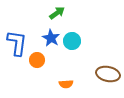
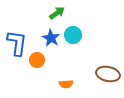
cyan circle: moved 1 px right, 6 px up
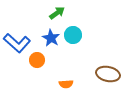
blue L-shape: rotated 124 degrees clockwise
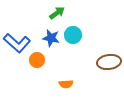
blue star: rotated 18 degrees counterclockwise
brown ellipse: moved 1 px right, 12 px up; rotated 20 degrees counterclockwise
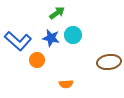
blue L-shape: moved 1 px right, 2 px up
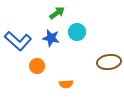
cyan circle: moved 4 px right, 3 px up
orange circle: moved 6 px down
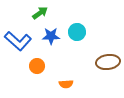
green arrow: moved 17 px left
blue star: moved 2 px up; rotated 12 degrees counterclockwise
brown ellipse: moved 1 px left
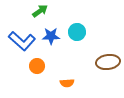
green arrow: moved 2 px up
blue L-shape: moved 4 px right
orange semicircle: moved 1 px right, 1 px up
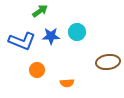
blue L-shape: rotated 20 degrees counterclockwise
orange circle: moved 4 px down
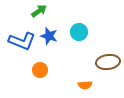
green arrow: moved 1 px left
cyan circle: moved 2 px right
blue star: moved 2 px left; rotated 18 degrees clockwise
orange circle: moved 3 px right
orange semicircle: moved 18 px right, 2 px down
